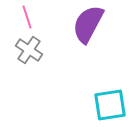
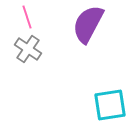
gray cross: moved 1 px left, 1 px up
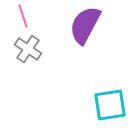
pink line: moved 4 px left, 1 px up
purple semicircle: moved 3 px left, 1 px down
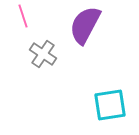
gray cross: moved 15 px right, 5 px down
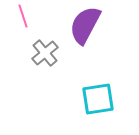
gray cross: moved 2 px right, 1 px up; rotated 16 degrees clockwise
cyan square: moved 12 px left, 6 px up
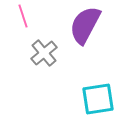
gray cross: moved 1 px left
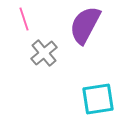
pink line: moved 1 px right, 3 px down
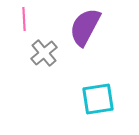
pink line: rotated 15 degrees clockwise
purple semicircle: moved 2 px down
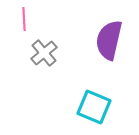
purple semicircle: moved 24 px right, 13 px down; rotated 15 degrees counterclockwise
cyan square: moved 4 px left, 8 px down; rotated 32 degrees clockwise
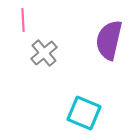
pink line: moved 1 px left, 1 px down
cyan square: moved 10 px left, 6 px down
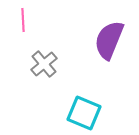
purple semicircle: rotated 9 degrees clockwise
gray cross: moved 11 px down
